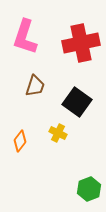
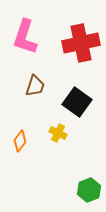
green hexagon: moved 1 px down
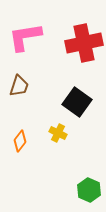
pink L-shape: rotated 63 degrees clockwise
red cross: moved 3 px right
brown trapezoid: moved 16 px left
green hexagon: rotated 15 degrees counterclockwise
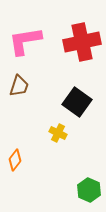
pink L-shape: moved 4 px down
red cross: moved 2 px left, 1 px up
orange diamond: moved 5 px left, 19 px down
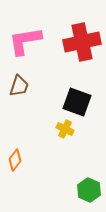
black square: rotated 16 degrees counterclockwise
yellow cross: moved 7 px right, 4 px up
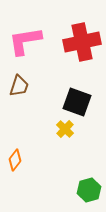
yellow cross: rotated 18 degrees clockwise
green hexagon: rotated 20 degrees clockwise
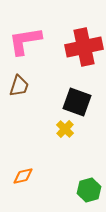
red cross: moved 2 px right, 5 px down
orange diamond: moved 8 px right, 16 px down; rotated 40 degrees clockwise
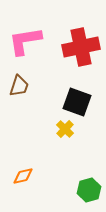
red cross: moved 3 px left
